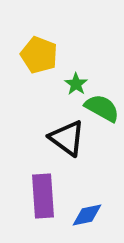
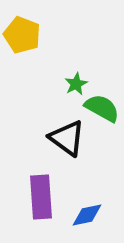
yellow pentagon: moved 17 px left, 20 px up
green star: rotated 10 degrees clockwise
purple rectangle: moved 2 px left, 1 px down
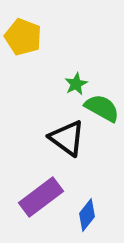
yellow pentagon: moved 1 px right, 2 px down
purple rectangle: rotated 57 degrees clockwise
blue diamond: rotated 40 degrees counterclockwise
